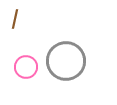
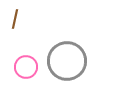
gray circle: moved 1 px right
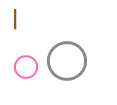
brown line: rotated 12 degrees counterclockwise
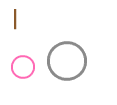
pink circle: moved 3 px left
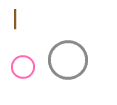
gray circle: moved 1 px right, 1 px up
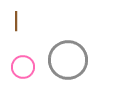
brown line: moved 1 px right, 2 px down
